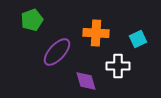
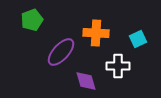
purple ellipse: moved 4 px right
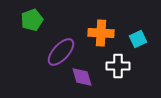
orange cross: moved 5 px right
purple diamond: moved 4 px left, 4 px up
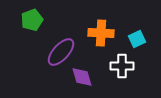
cyan square: moved 1 px left
white cross: moved 4 px right
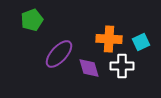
orange cross: moved 8 px right, 6 px down
cyan square: moved 4 px right, 3 px down
purple ellipse: moved 2 px left, 2 px down
purple diamond: moved 7 px right, 9 px up
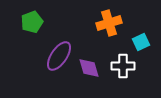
green pentagon: moved 2 px down
orange cross: moved 16 px up; rotated 20 degrees counterclockwise
purple ellipse: moved 2 px down; rotated 8 degrees counterclockwise
white cross: moved 1 px right
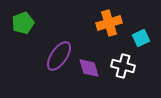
green pentagon: moved 9 px left, 1 px down
cyan square: moved 4 px up
white cross: rotated 15 degrees clockwise
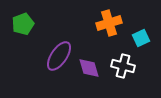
green pentagon: moved 1 px down
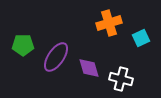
green pentagon: moved 21 px down; rotated 20 degrees clockwise
purple ellipse: moved 3 px left, 1 px down
white cross: moved 2 px left, 13 px down
